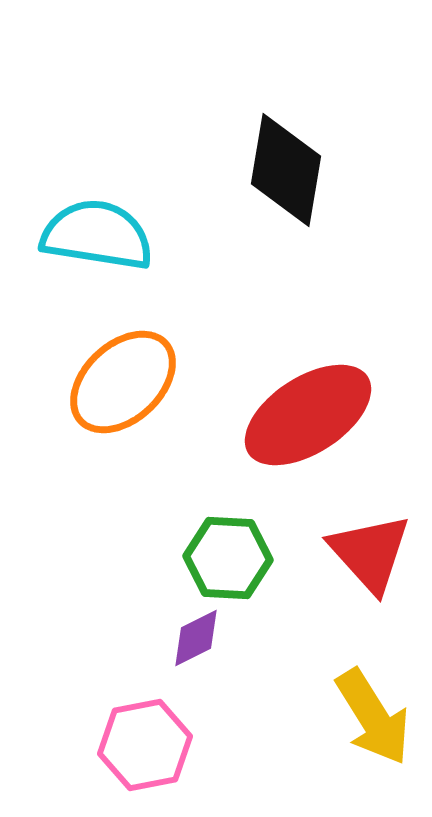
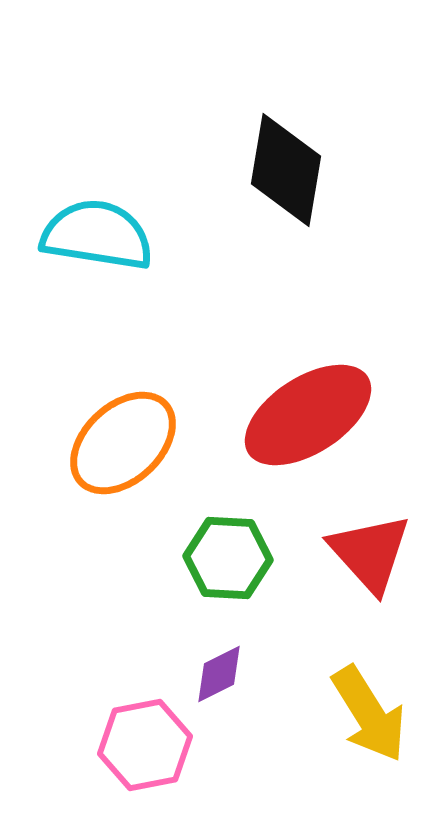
orange ellipse: moved 61 px down
purple diamond: moved 23 px right, 36 px down
yellow arrow: moved 4 px left, 3 px up
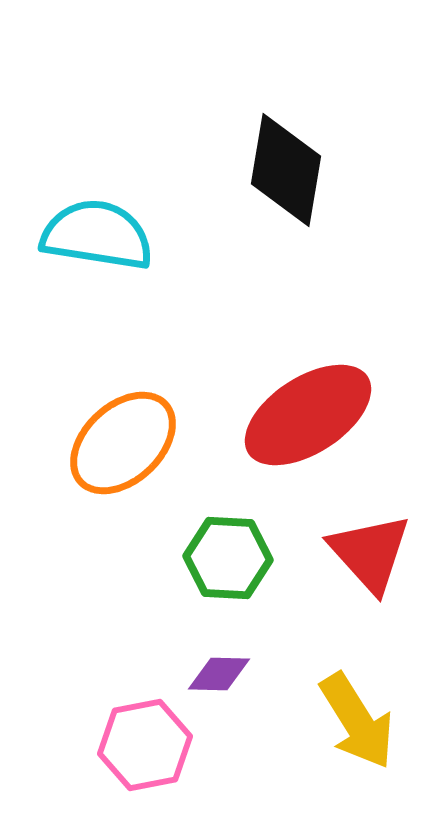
purple diamond: rotated 28 degrees clockwise
yellow arrow: moved 12 px left, 7 px down
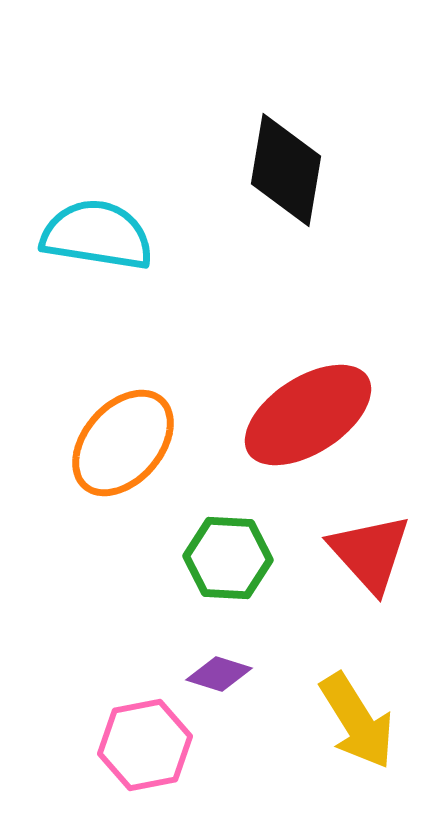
orange ellipse: rotated 6 degrees counterclockwise
purple diamond: rotated 16 degrees clockwise
